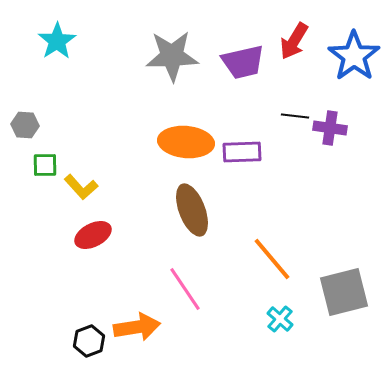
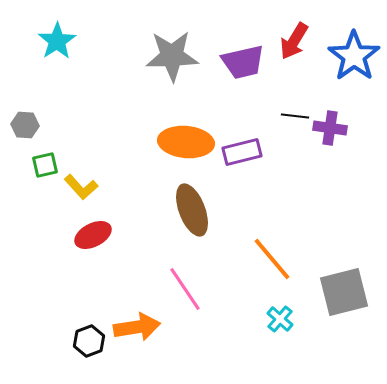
purple rectangle: rotated 12 degrees counterclockwise
green square: rotated 12 degrees counterclockwise
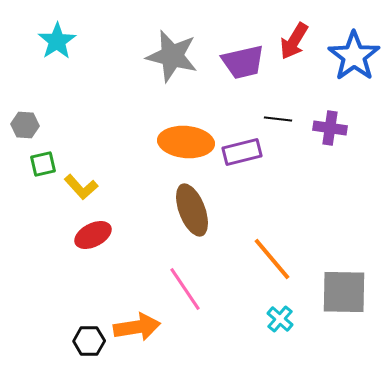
gray star: rotated 16 degrees clockwise
black line: moved 17 px left, 3 px down
green square: moved 2 px left, 1 px up
gray square: rotated 15 degrees clockwise
black hexagon: rotated 20 degrees clockwise
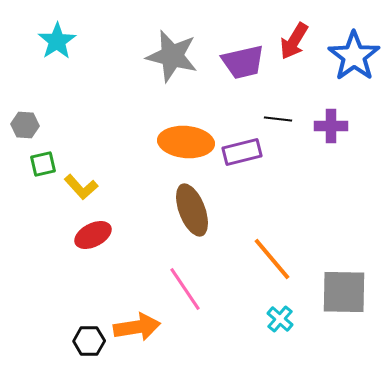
purple cross: moved 1 px right, 2 px up; rotated 8 degrees counterclockwise
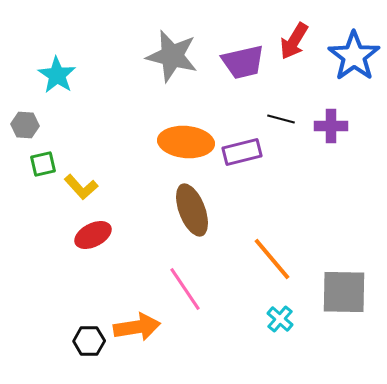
cyan star: moved 34 px down; rotated 6 degrees counterclockwise
black line: moved 3 px right; rotated 8 degrees clockwise
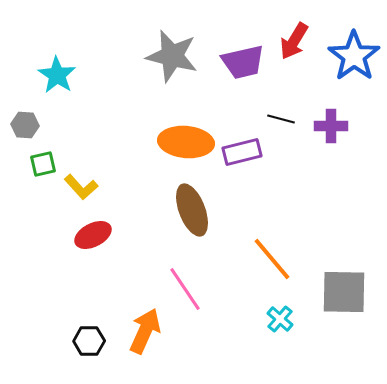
orange arrow: moved 8 px right, 4 px down; rotated 57 degrees counterclockwise
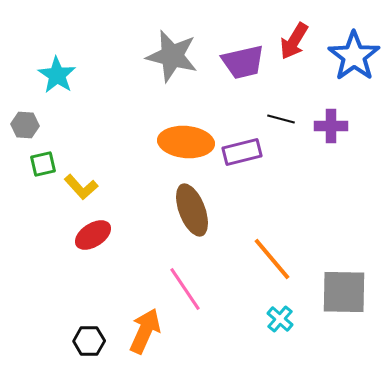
red ellipse: rotated 6 degrees counterclockwise
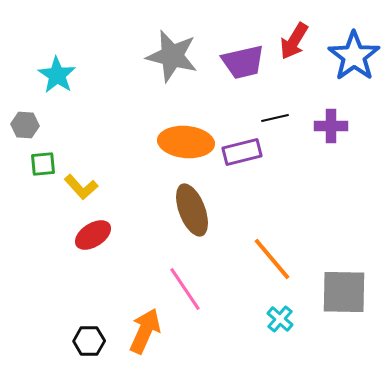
black line: moved 6 px left, 1 px up; rotated 28 degrees counterclockwise
green square: rotated 8 degrees clockwise
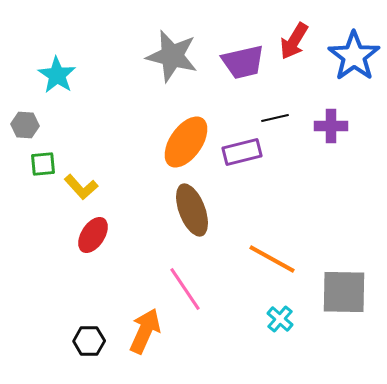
orange ellipse: rotated 60 degrees counterclockwise
red ellipse: rotated 24 degrees counterclockwise
orange line: rotated 21 degrees counterclockwise
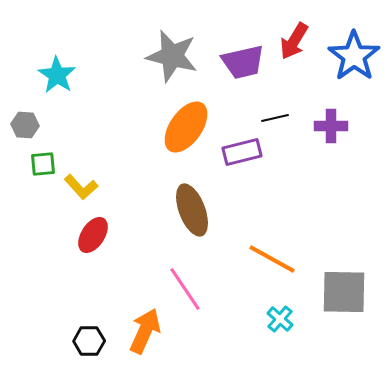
orange ellipse: moved 15 px up
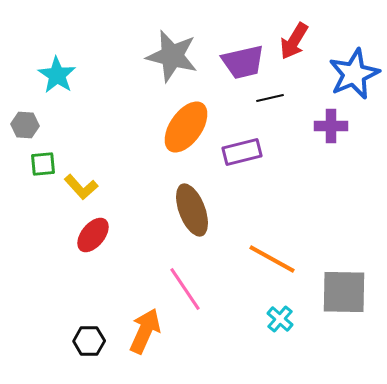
blue star: moved 18 px down; rotated 12 degrees clockwise
black line: moved 5 px left, 20 px up
red ellipse: rotated 6 degrees clockwise
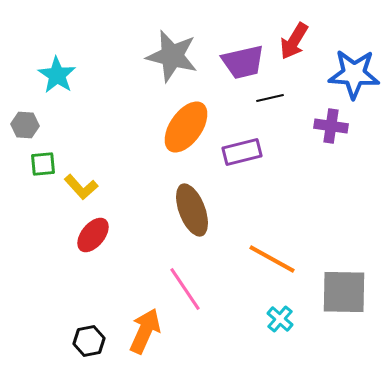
blue star: rotated 27 degrees clockwise
purple cross: rotated 8 degrees clockwise
black hexagon: rotated 12 degrees counterclockwise
